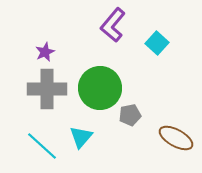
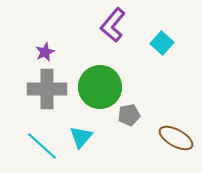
cyan square: moved 5 px right
green circle: moved 1 px up
gray pentagon: moved 1 px left
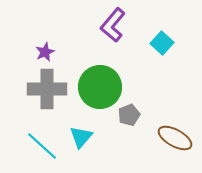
gray pentagon: rotated 10 degrees counterclockwise
brown ellipse: moved 1 px left
